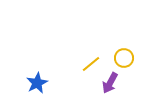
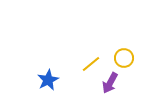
blue star: moved 11 px right, 3 px up
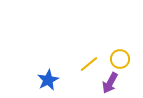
yellow circle: moved 4 px left, 1 px down
yellow line: moved 2 px left
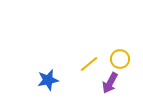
blue star: rotated 15 degrees clockwise
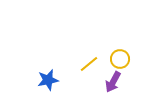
purple arrow: moved 3 px right, 1 px up
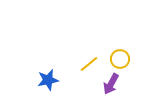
purple arrow: moved 2 px left, 2 px down
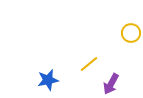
yellow circle: moved 11 px right, 26 px up
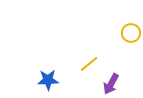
blue star: rotated 10 degrees clockwise
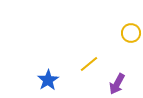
blue star: rotated 30 degrees counterclockwise
purple arrow: moved 6 px right
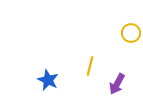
yellow line: moved 1 px right, 2 px down; rotated 36 degrees counterclockwise
blue star: rotated 15 degrees counterclockwise
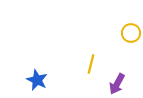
yellow line: moved 1 px right, 2 px up
blue star: moved 11 px left
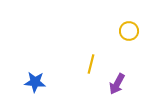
yellow circle: moved 2 px left, 2 px up
blue star: moved 2 px left, 2 px down; rotated 20 degrees counterclockwise
